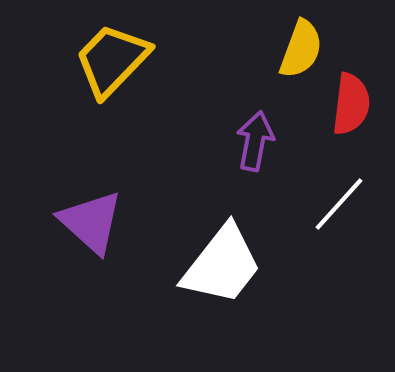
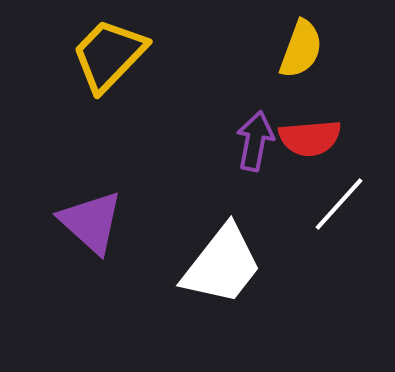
yellow trapezoid: moved 3 px left, 5 px up
red semicircle: moved 41 px left, 34 px down; rotated 78 degrees clockwise
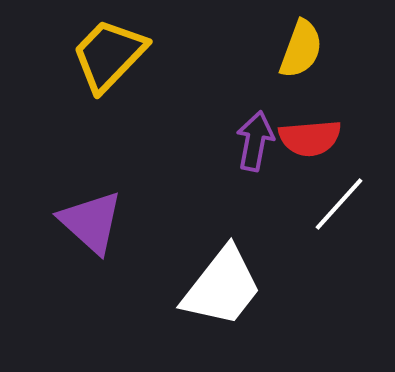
white trapezoid: moved 22 px down
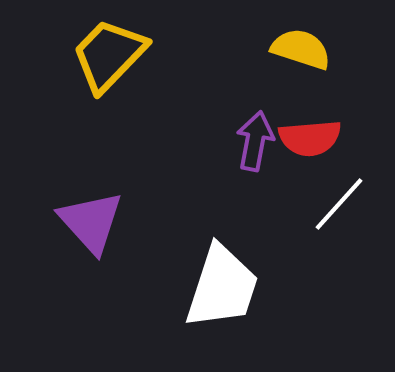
yellow semicircle: rotated 92 degrees counterclockwise
purple triangle: rotated 6 degrees clockwise
white trapezoid: rotated 20 degrees counterclockwise
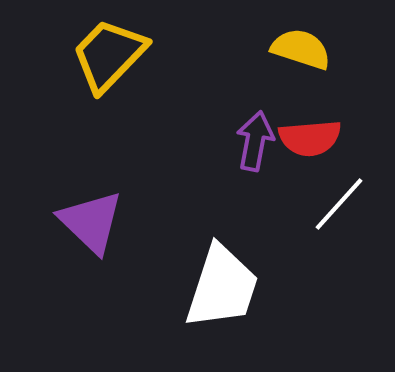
purple triangle: rotated 4 degrees counterclockwise
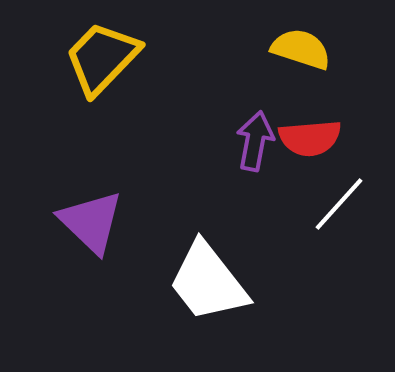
yellow trapezoid: moved 7 px left, 3 px down
white trapezoid: moved 14 px left, 5 px up; rotated 124 degrees clockwise
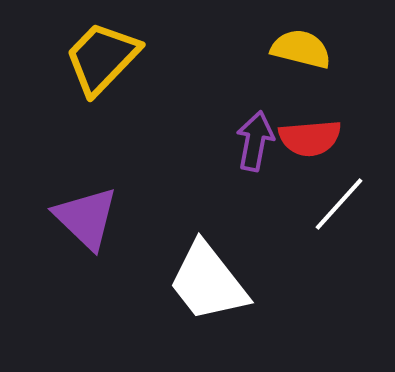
yellow semicircle: rotated 4 degrees counterclockwise
purple triangle: moved 5 px left, 4 px up
